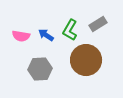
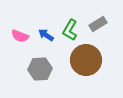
pink semicircle: moved 1 px left; rotated 12 degrees clockwise
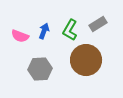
blue arrow: moved 2 px left, 4 px up; rotated 77 degrees clockwise
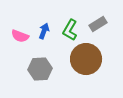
brown circle: moved 1 px up
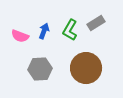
gray rectangle: moved 2 px left, 1 px up
brown circle: moved 9 px down
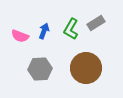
green L-shape: moved 1 px right, 1 px up
